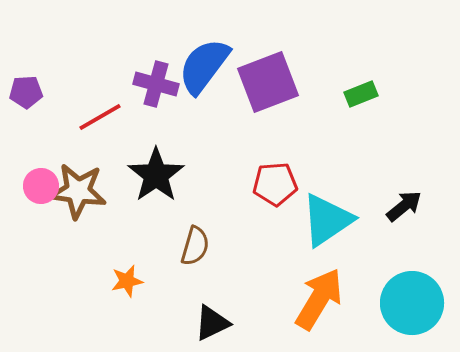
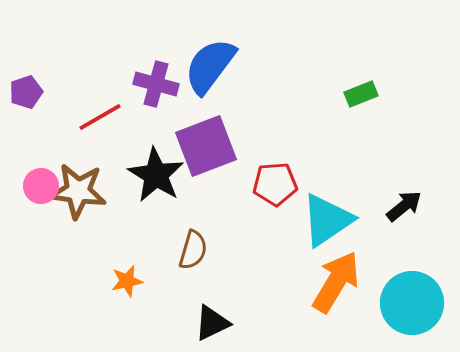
blue semicircle: moved 6 px right
purple square: moved 62 px left, 64 px down
purple pentagon: rotated 16 degrees counterclockwise
black star: rotated 6 degrees counterclockwise
brown semicircle: moved 2 px left, 4 px down
orange arrow: moved 17 px right, 17 px up
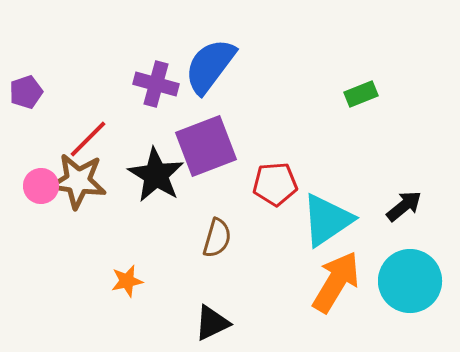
red line: moved 12 px left, 22 px down; rotated 15 degrees counterclockwise
brown star: moved 10 px up
brown semicircle: moved 24 px right, 12 px up
cyan circle: moved 2 px left, 22 px up
